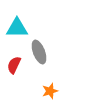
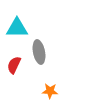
gray ellipse: rotated 10 degrees clockwise
orange star: rotated 21 degrees clockwise
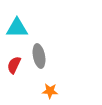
gray ellipse: moved 4 px down
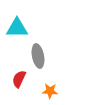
gray ellipse: moved 1 px left
red semicircle: moved 5 px right, 14 px down
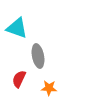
cyan triangle: rotated 20 degrees clockwise
orange star: moved 1 px left, 3 px up
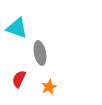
gray ellipse: moved 2 px right, 3 px up
orange star: moved 1 px up; rotated 28 degrees counterclockwise
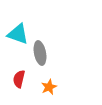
cyan triangle: moved 1 px right, 6 px down
red semicircle: rotated 12 degrees counterclockwise
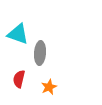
gray ellipse: rotated 15 degrees clockwise
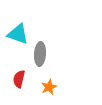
gray ellipse: moved 1 px down
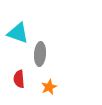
cyan triangle: moved 1 px up
red semicircle: rotated 18 degrees counterclockwise
